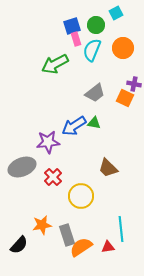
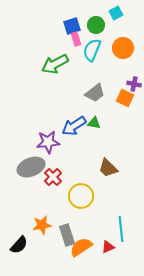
gray ellipse: moved 9 px right
red triangle: rotated 16 degrees counterclockwise
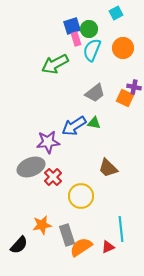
green circle: moved 7 px left, 4 px down
purple cross: moved 3 px down
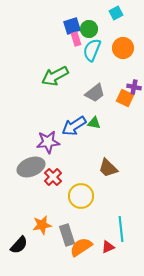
green arrow: moved 12 px down
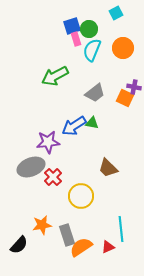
green triangle: moved 2 px left
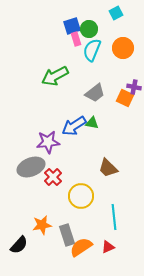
cyan line: moved 7 px left, 12 px up
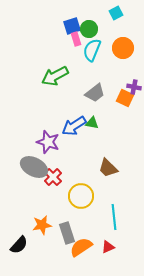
purple star: rotated 25 degrees clockwise
gray ellipse: moved 3 px right; rotated 48 degrees clockwise
gray rectangle: moved 2 px up
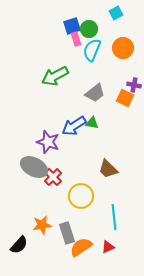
purple cross: moved 2 px up
brown trapezoid: moved 1 px down
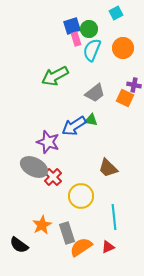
green triangle: moved 1 px left, 3 px up
brown trapezoid: moved 1 px up
orange star: rotated 18 degrees counterclockwise
black semicircle: rotated 84 degrees clockwise
